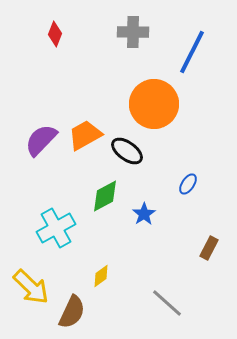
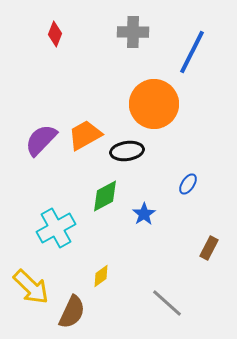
black ellipse: rotated 44 degrees counterclockwise
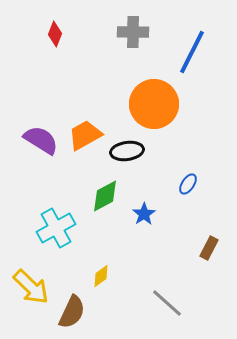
purple semicircle: rotated 78 degrees clockwise
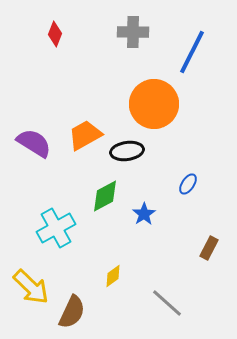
purple semicircle: moved 7 px left, 3 px down
yellow diamond: moved 12 px right
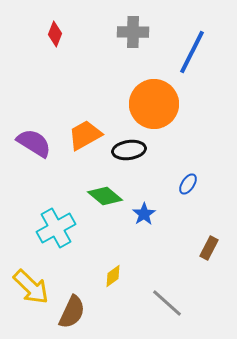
black ellipse: moved 2 px right, 1 px up
green diamond: rotated 68 degrees clockwise
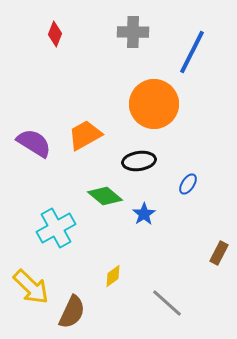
black ellipse: moved 10 px right, 11 px down
brown rectangle: moved 10 px right, 5 px down
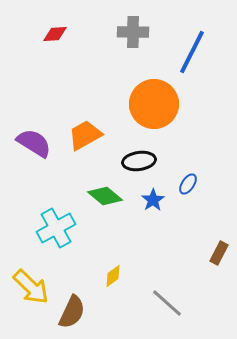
red diamond: rotated 65 degrees clockwise
blue star: moved 9 px right, 14 px up
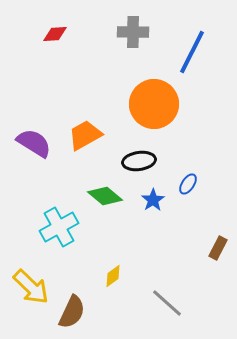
cyan cross: moved 3 px right, 1 px up
brown rectangle: moved 1 px left, 5 px up
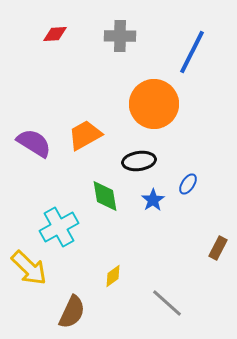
gray cross: moved 13 px left, 4 px down
green diamond: rotated 40 degrees clockwise
yellow arrow: moved 2 px left, 19 px up
